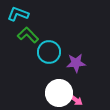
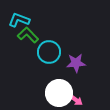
cyan L-shape: moved 1 px right, 6 px down
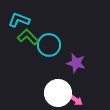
green L-shape: moved 2 px down
cyan circle: moved 7 px up
purple star: rotated 18 degrees clockwise
white circle: moved 1 px left
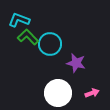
cyan circle: moved 1 px right, 1 px up
pink arrow: moved 16 px right, 7 px up; rotated 56 degrees counterclockwise
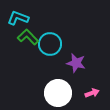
cyan L-shape: moved 1 px left, 2 px up
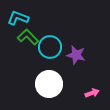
cyan circle: moved 3 px down
purple star: moved 8 px up
white circle: moved 9 px left, 9 px up
